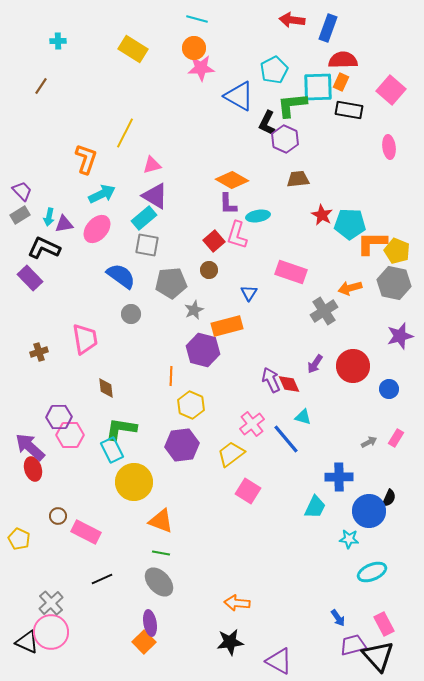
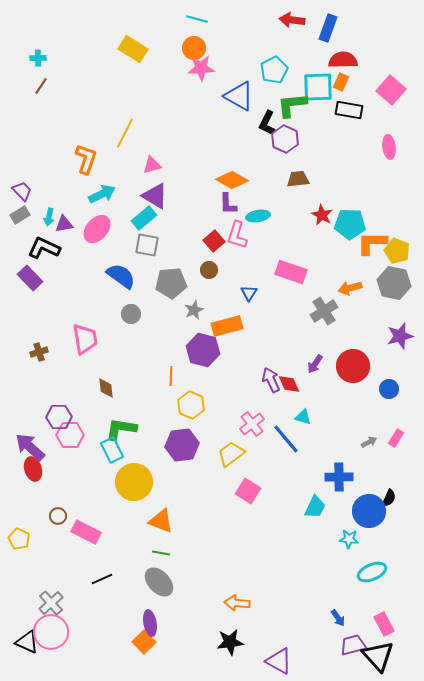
cyan cross at (58, 41): moved 20 px left, 17 px down
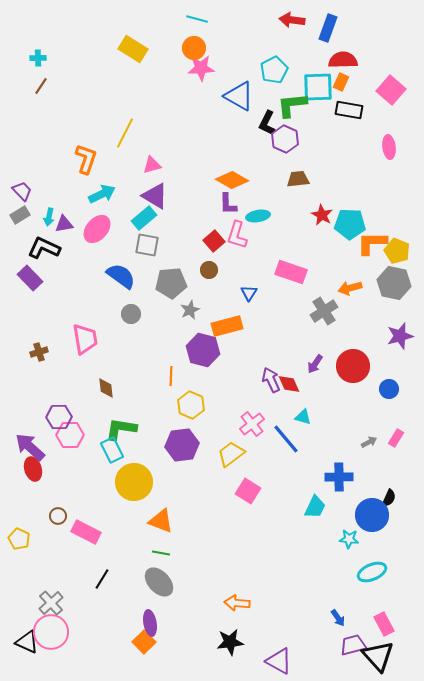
gray star at (194, 310): moved 4 px left
blue circle at (369, 511): moved 3 px right, 4 px down
black line at (102, 579): rotated 35 degrees counterclockwise
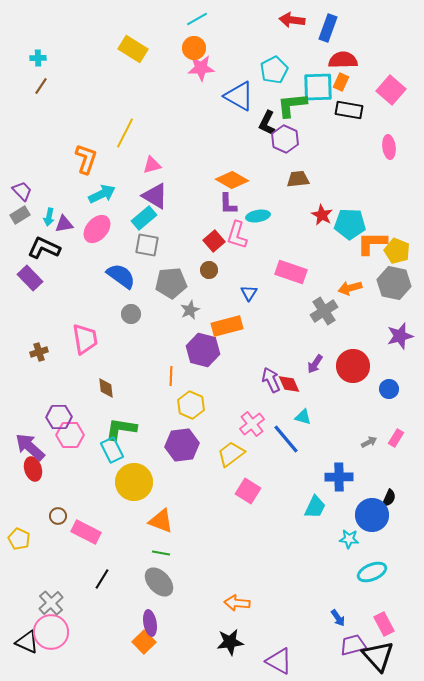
cyan line at (197, 19): rotated 45 degrees counterclockwise
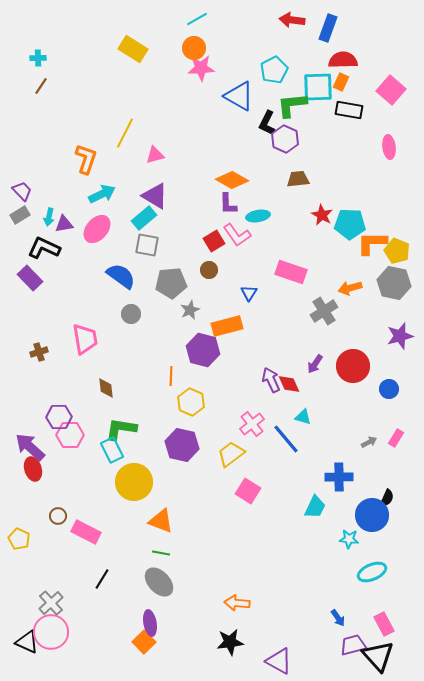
pink triangle at (152, 165): moved 3 px right, 10 px up
pink L-shape at (237, 235): rotated 52 degrees counterclockwise
red square at (214, 241): rotated 10 degrees clockwise
yellow hexagon at (191, 405): moved 3 px up
purple hexagon at (182, 445): rotated 20 degrees clockwise
black semicircle at (389, 498): moved 2 px left
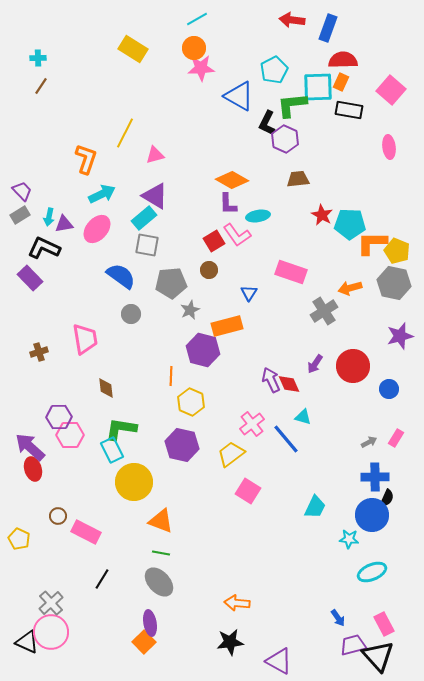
blue cross at (339, 477): moved 36 px right
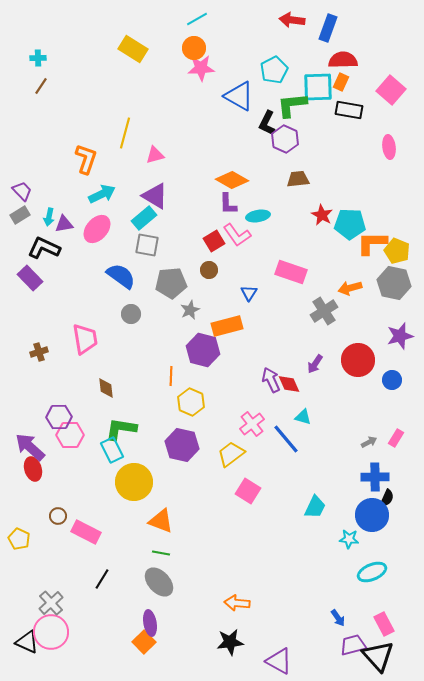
yellow line at (125, 133): rotated 12 degrees counterclockwise
red circle at (353, 366): moved 5 px right, 6 px up
blue circle at (389, 389): moved 3 px right, 9 px up
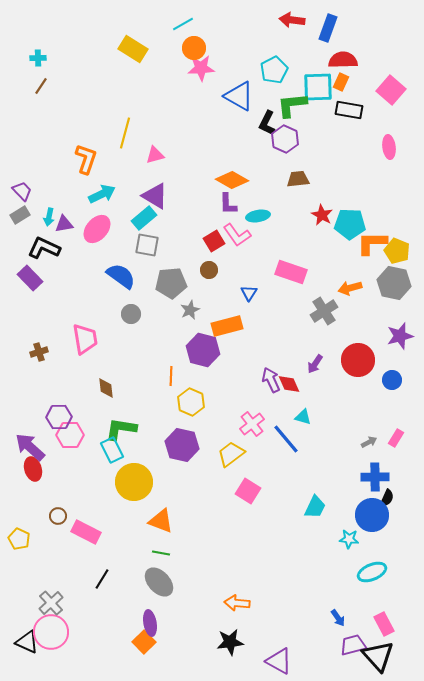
cyan line at (197, 19): moved 14 px left, 5 px down
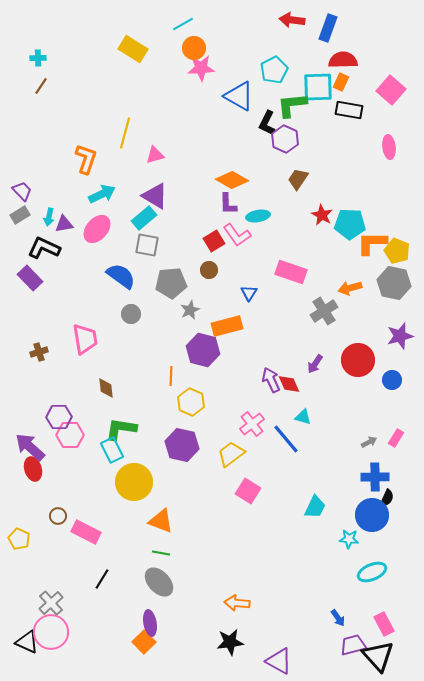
brown trapezoid at (298, 179): rotated 50 degrees counterclockwise
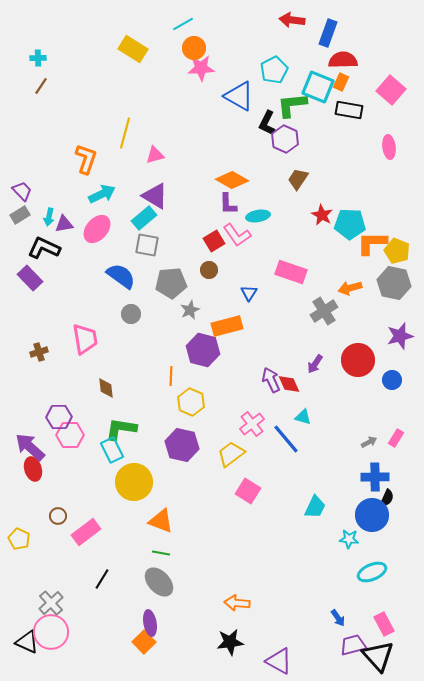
blue rectangle at (328, 28): moved 5 px down
cyan square at (318, 87): rotated 24 degrees clockwise
pink rectangle at (86, 532): rotated 64 degrees counterclockwise
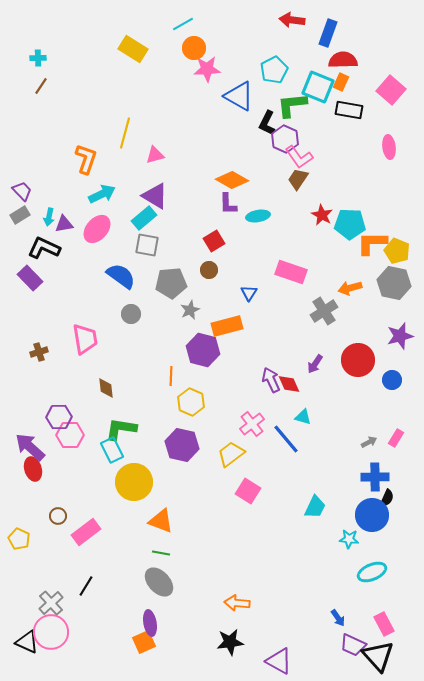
pink star at (201, 68): moved 6 px right, 1 px down
pink L-shape at (237, 235): moved 62 px right, 78 px up
black line at (102, 579): moved 16 px left, 7 px down
orange square at (144, 642): rotated 20 degrees clockwise
purple trapezoid at (353, 645): rotated 140 degrees counterclockwise
